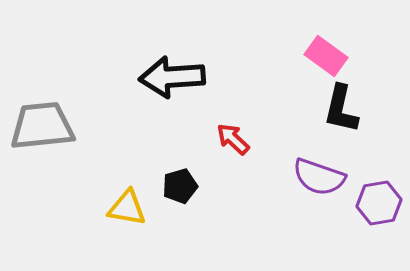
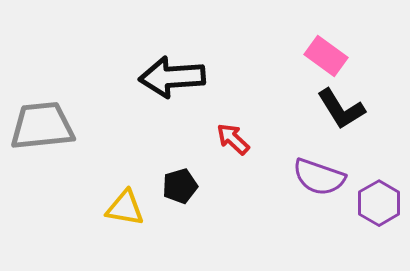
black L-shape: rotated 45 degrees counterclockwise
purple hexagon: rotated 21 degrees counterclockwise
yellow triangle: moved 2 px left
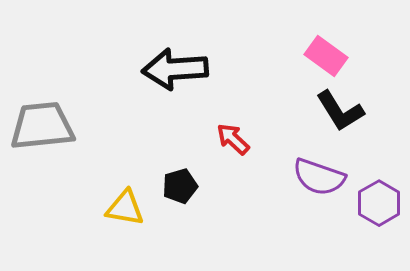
black arrow: moved 3 px right, 8 px up
black L-shape: moved 1 px left, 2 px down
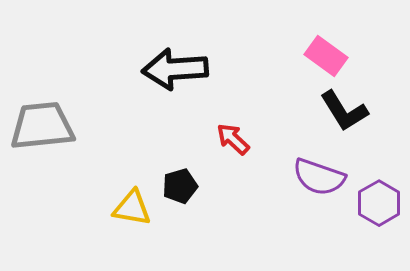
black L-shape: moved 4 px right
yellow triangle: moved 7 px right
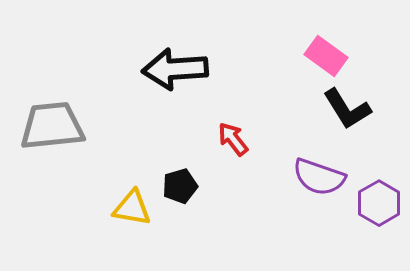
black L-shape: moved 3 px right, 2 px up
gray trapezoid: moved 10 px right
red arrow: rotated 9 degrees clockwise
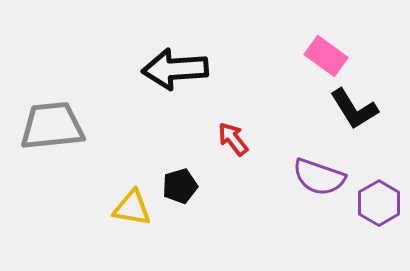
black L-shape: moved 7 px right
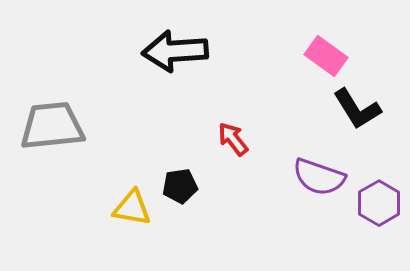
black arrow: moved 18 px up
black L-shape: moved 3 px right
black pentagon: rotated 8 degrees clockwise
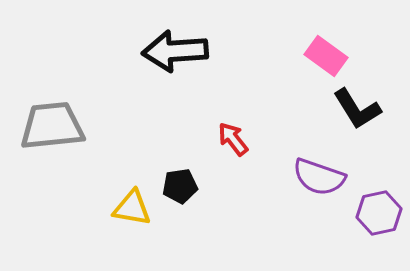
purple hexagon: moved 10 px down; rotated 18 degrees clockwise
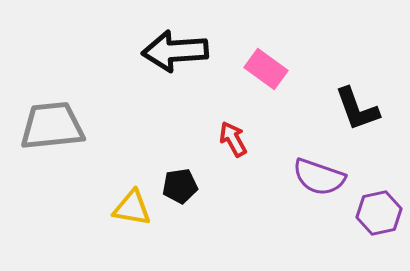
pink rectangle: moved 60 px left, 13 px down
black L-shape: rotated 12 degrees clockwise
red arrow: rotated 9 degrees clockwise
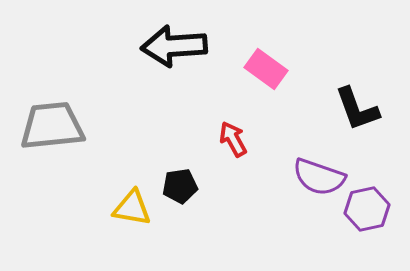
black arrow: moved 1 px left, 5 px up
purple hexagon: moved 12 px left, 4 px up
